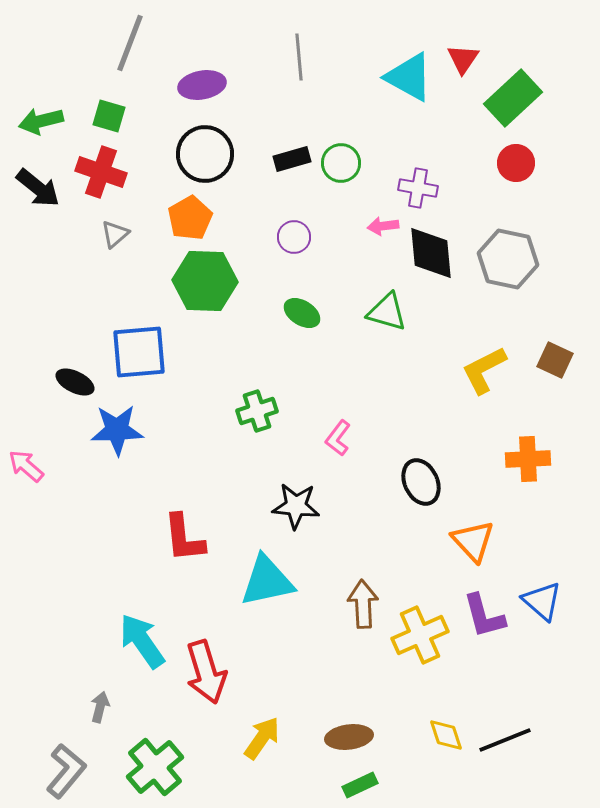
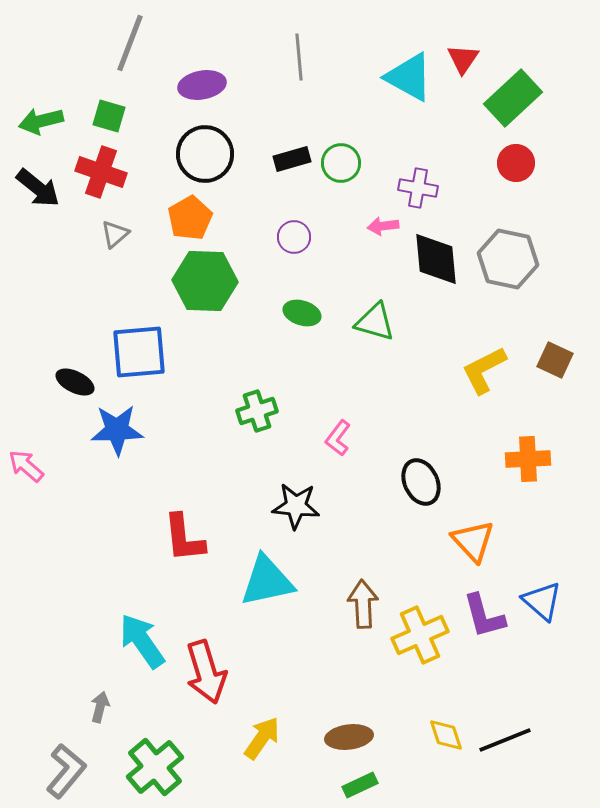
black diamond at (431, 253): moved 5 px right, 6 px down
green triangle at (387, 312): moved 12 px left, 10 px down
green ellipse at (302, 313): rotated 15 degrees counterclockwise
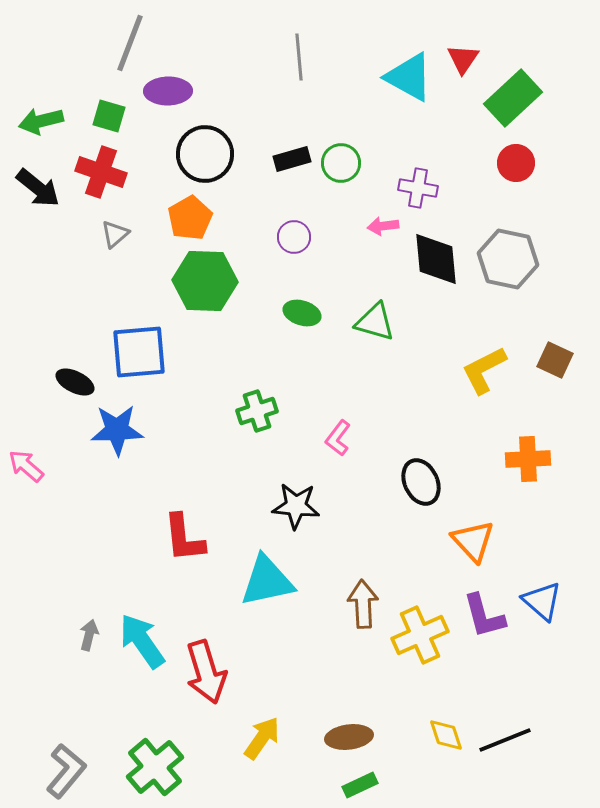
purple ellipse at (202, 85): moved 34 px left, 6 px down; rotated 9 degrees clockwise
gray arrow at (100, 707): moved 11 px left, 72 px up
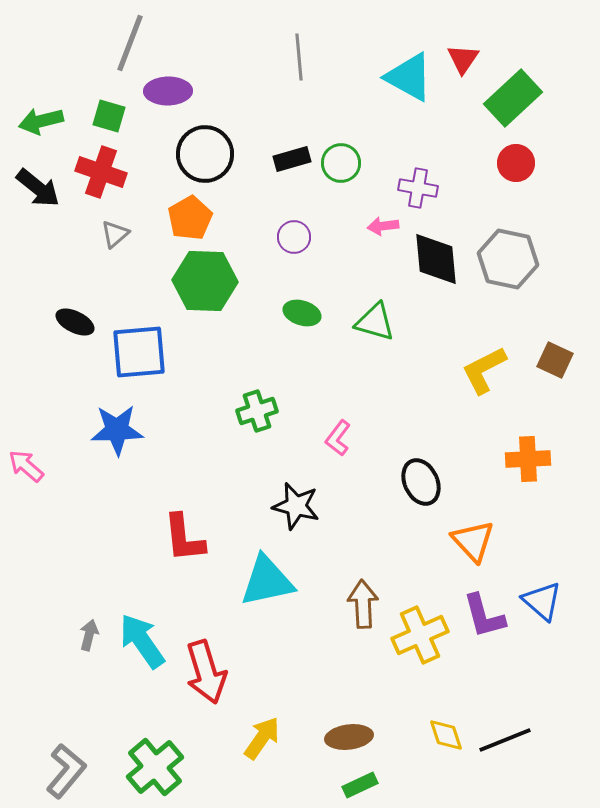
black ellipse at (75, 382): moved 60 px up
black star at (296, 506): rotated 9 degrees clockwise
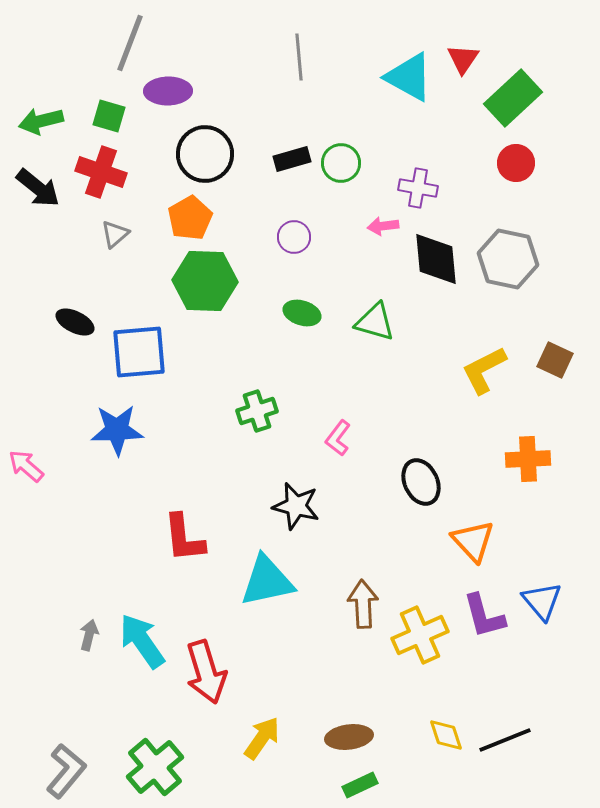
blue triangle at (542, 601): rotated 9 degrees clockwise
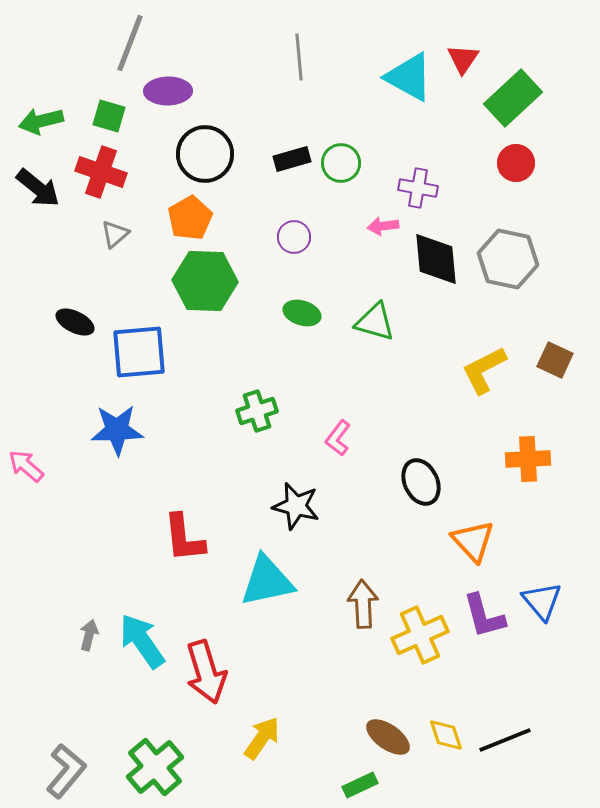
brown ellipse at (349, 737): moved 39 px right; rotated 42 degrees clockwise
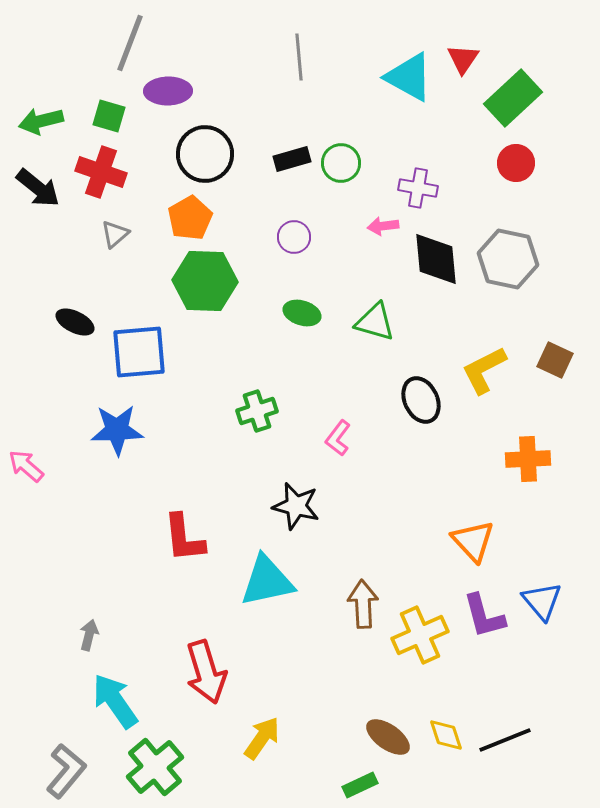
black ellipse at (421, 482): moved 82 px up
cyan arrow at (142, 641): moved 27 px left, 60 px down
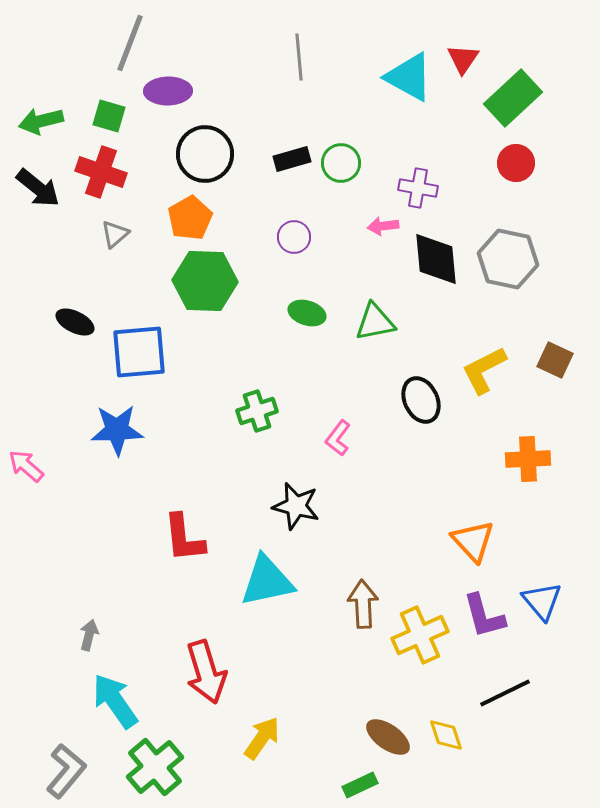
green ellipse at (302, 313): moved 5 px right
green triangle at (375, 322): rotated 27 degrees counterclockwise
black line at (505, 740): moved 47 px up; rotated 4 degrees counterclockwise
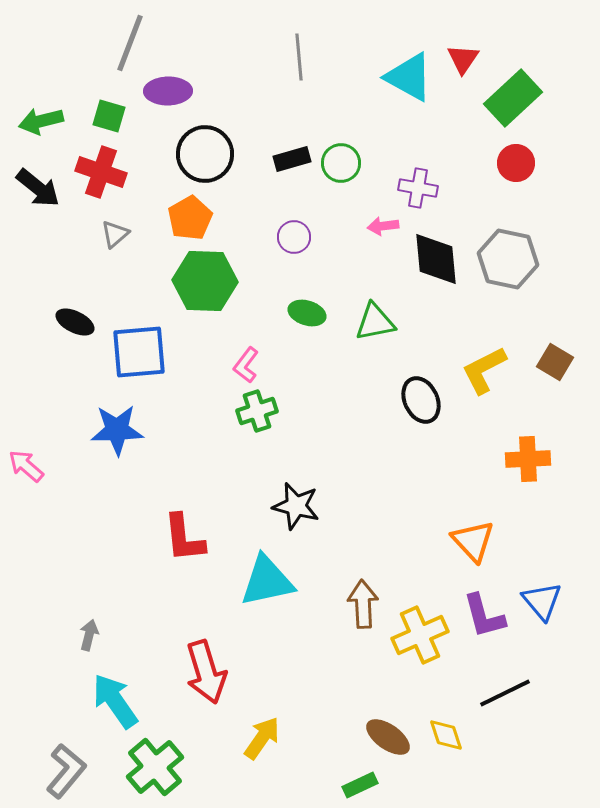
brown square at (555, 360): moved 2 px down; rotated 6 degrees clockwise
pink L-shape at (338, 438): moved 92 px left, 73 px up
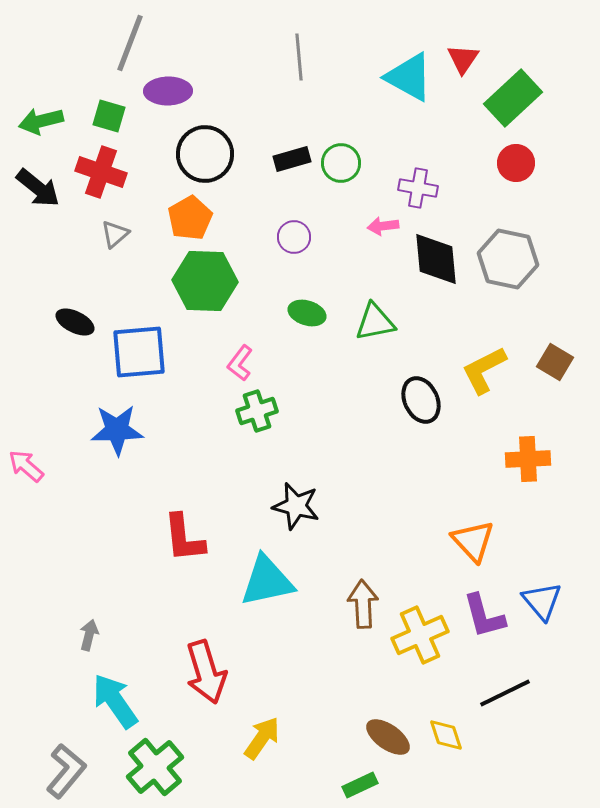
pink L-shape at (246, 365): moved 6 px left, 2 px up
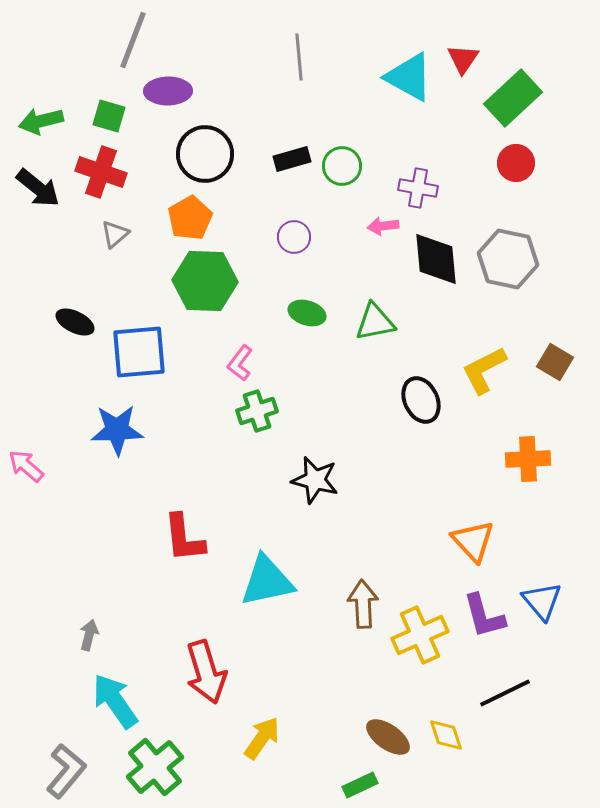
gray line at (130, 43): moved 3 px right, 3 px up
green circle at (341, 163): moved 1 px right, 3 px down
black star at (296, 506): moved 19 px right, 26 px up
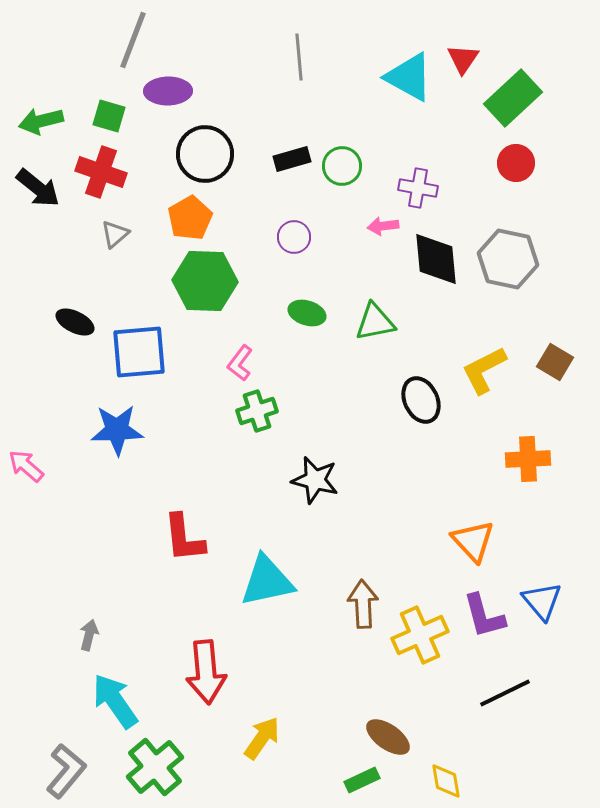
red arrow at (206, 672): rotated 12 degrees clockwise
yellow diamond at (446, 735): moved 46 px down; rotated 9 degrees clockwise
green rectangle at (360, 785): moved 2 px right, 5 px up
